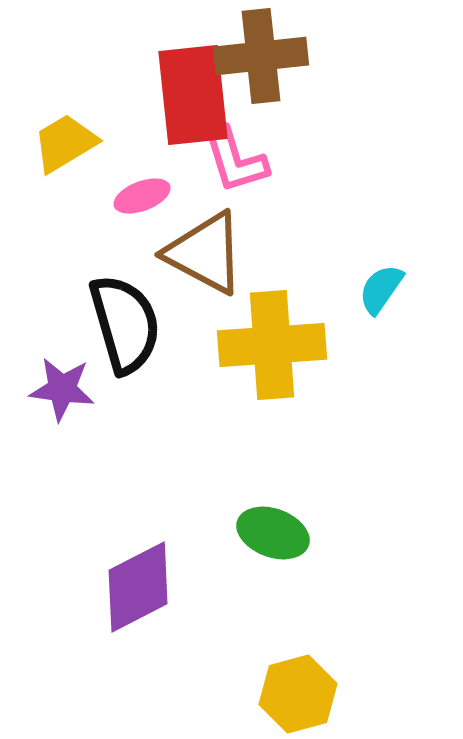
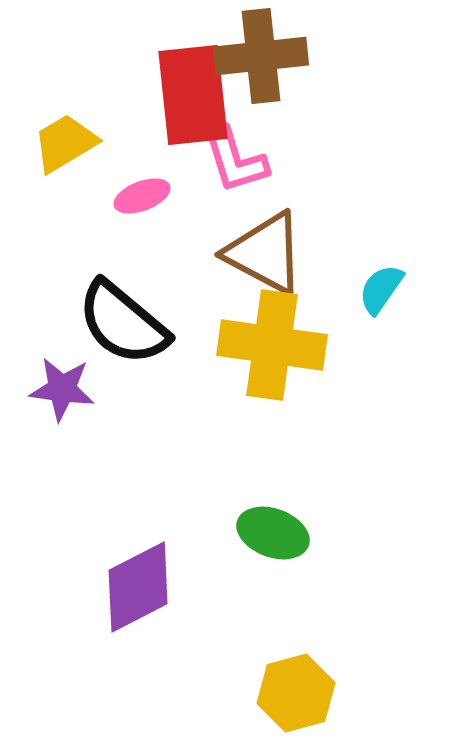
brown triangle: moved 60 px right
black semicircle: moved 2 px left, 1 px up; rotated 146 degrees clockwise
yellow cross: rotated 12 degrees clockwise
yellow hexagon: moved 2 px left, 1 px up
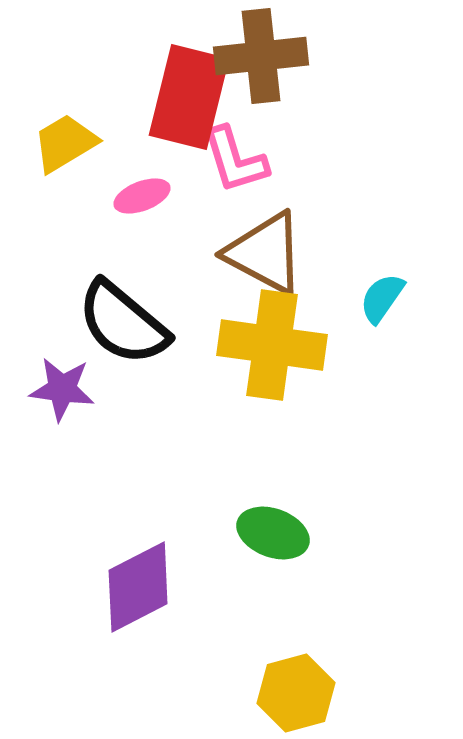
red rectangle: moved 4 px left, 2 px down; rotated 20 degrees clockwise
cyan semicircle: moved 1 px right, 9 px down
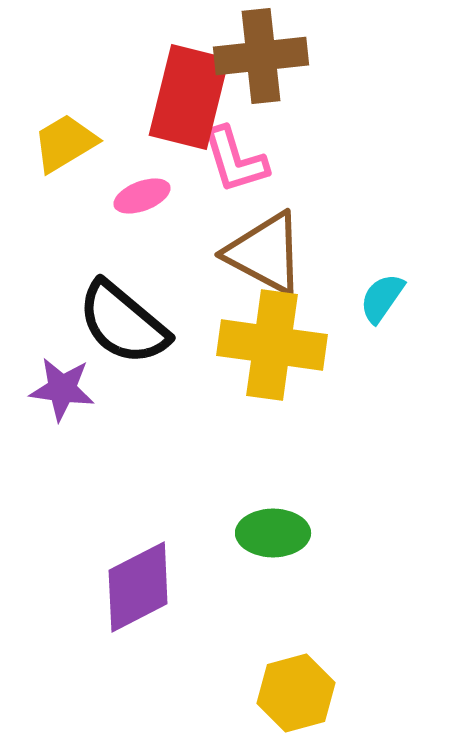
green ellipse: rotated 20 degrees counterclockwise
